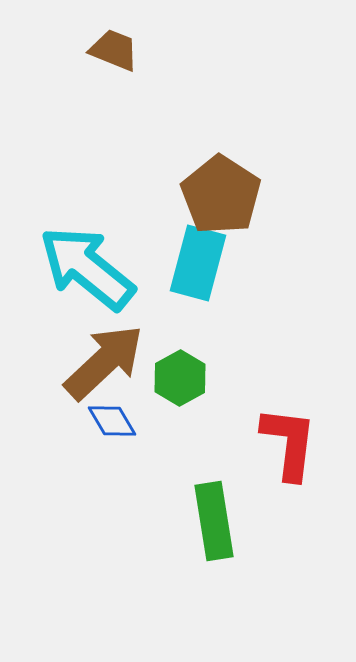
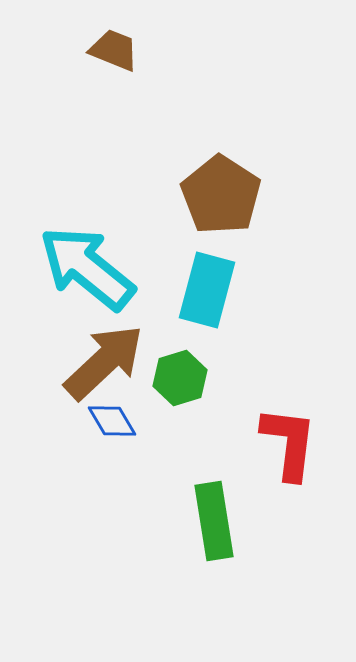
cyan rectangle: moved 9 px right, 27 px down
green hexagon: rotated 12 degrees clockwise
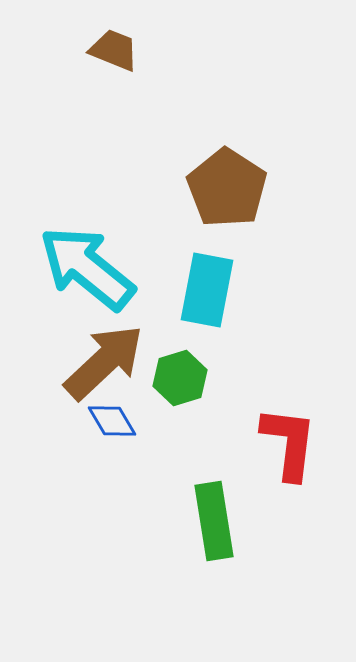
brown pentagon: moved 6 px right, 7 px up
cyan rectangle: rotated 4 degrees counterclockwise
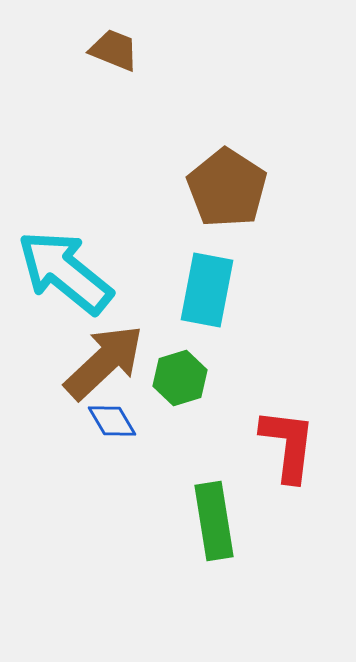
cyan arrow: moved 22 px left, 4 px down
red L-shape: moved 1 px left, 2 px down
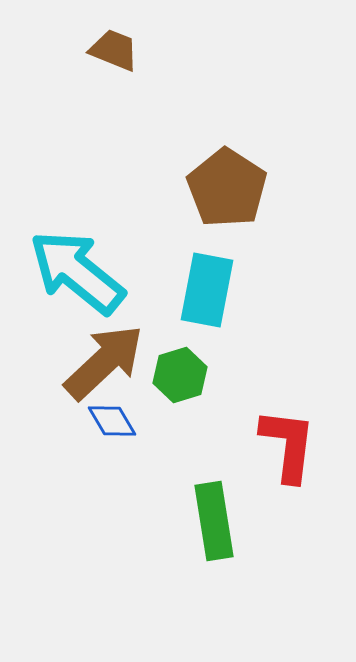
cyan arrow: moved 12 px right
green hexagon: moved 3 px up
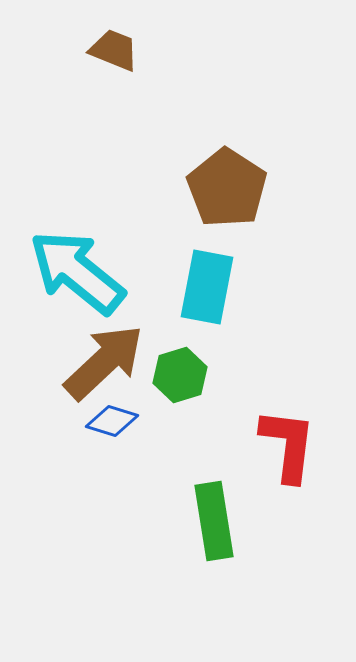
cyan rectangle: moved 3 px up
blue diamond: rotated 42 degrees counterclockwise
